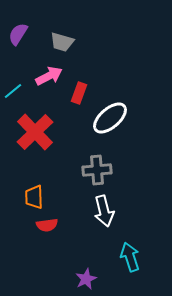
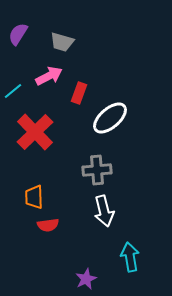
red semicircle: moved 1 px right
cyan arrow: rotated 8 degrees clockwise
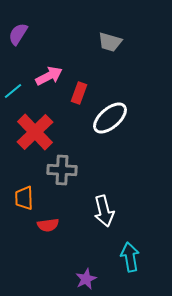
gray trapezoid: moved 48 px right
gray cross: moved 35 px left; rotated 8 degrees clockwise
orange trapezoid: moved 10 px left, 1 px down
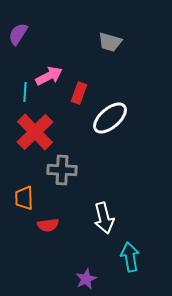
cyan line: moved 12 px right, 1 px down; rotated 48 degrees counterclockwise
white arrow: moved 7 px down
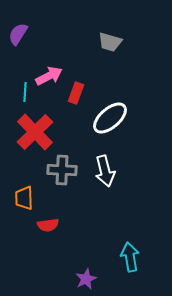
red rectangle: moved 3 px left
white arrow: moved 1 px right, 47 px up
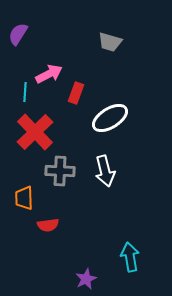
pink arrow: moved 2 px up
white ellipse: rotated 9 degrees clockwise
gray cross: moved 2 px left, 1 px down
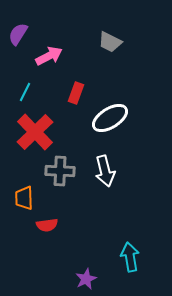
gray trapezoid: rotated 10 degrees clockwise
pink arrow: moved 18 px up
cyan line: rotated 24 degrees clockwise
red semicircle: moved 1 px left
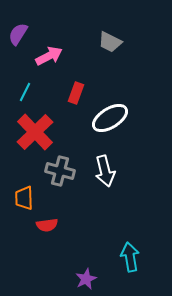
gray cross: rotated 12 degrees clockwise
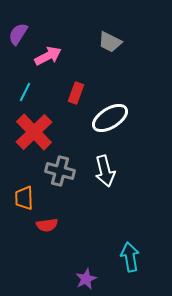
pink arrow: moved 1 px left
red cross: moved 1 px left
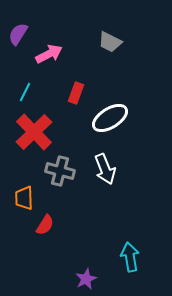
pink arrow: moved 1 px right, 2 px up
white arrow: moved 2 px up; rotated 8 degrees counterclockwise
red semicircle: moved 2 px left; rotated 50 degrees counterclockwise
